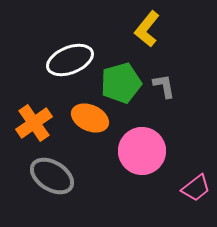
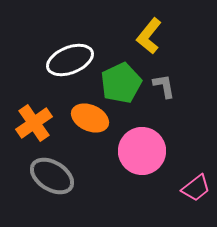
yellow L-shape: moved 2 px right, 7 px down
green pentagon: rotated 9 degrees counterclockwise
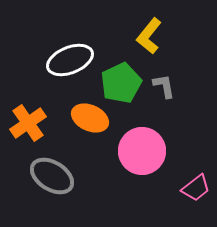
orange cross: moved 6 px left
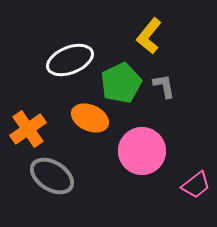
orange cross: moved 6 px down
pink trapezoid: moved 3 px up
